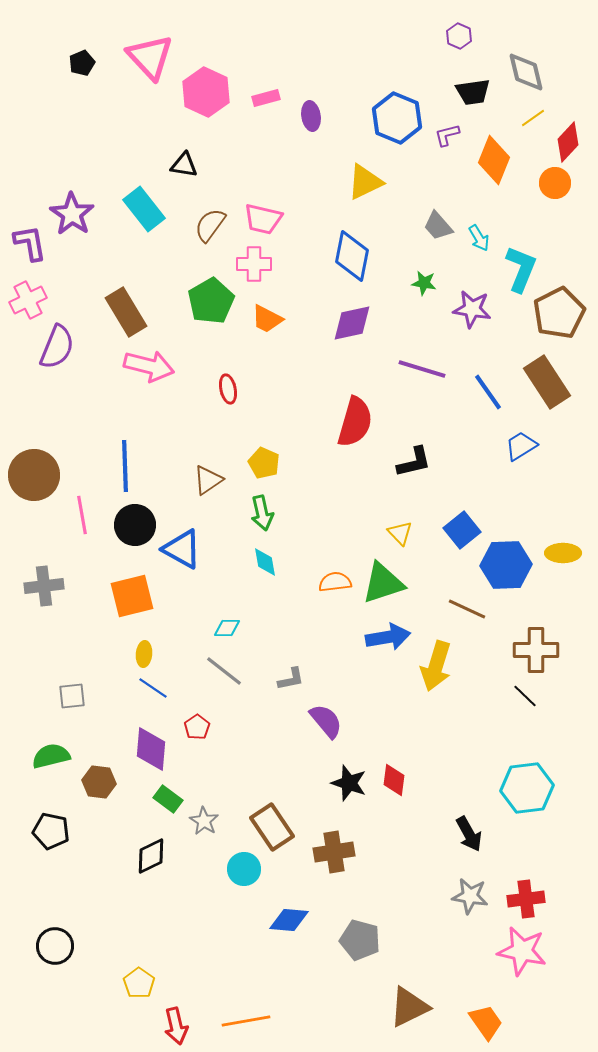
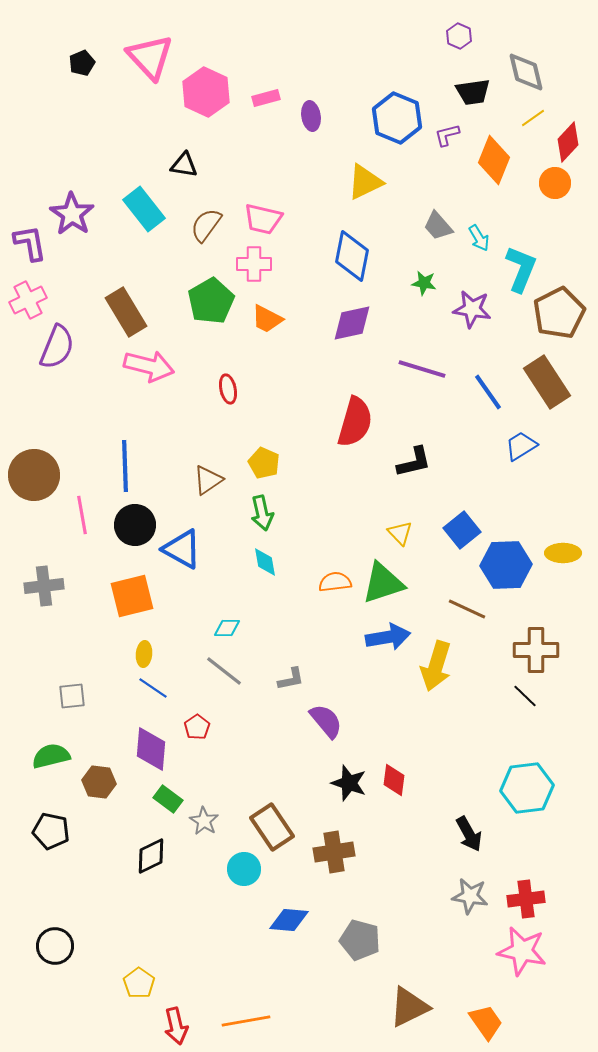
brown semicircle at (210, 225): moved 4 px left
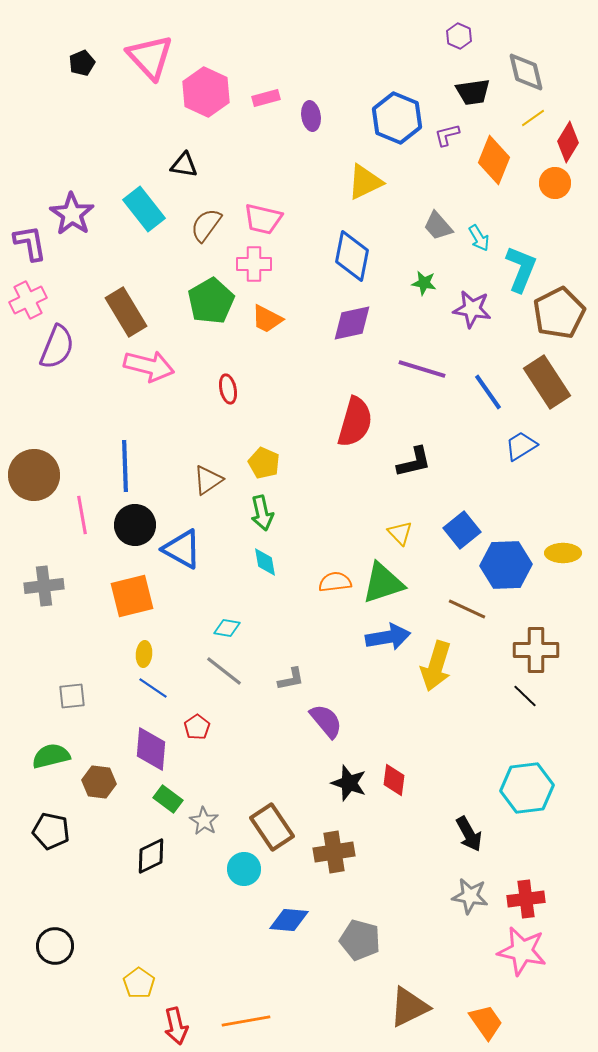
red diamond at (568, 142): rotated 12 degrees counterclockwise
cyan diamond at (227, 628): rotated 8 degrees clockwise
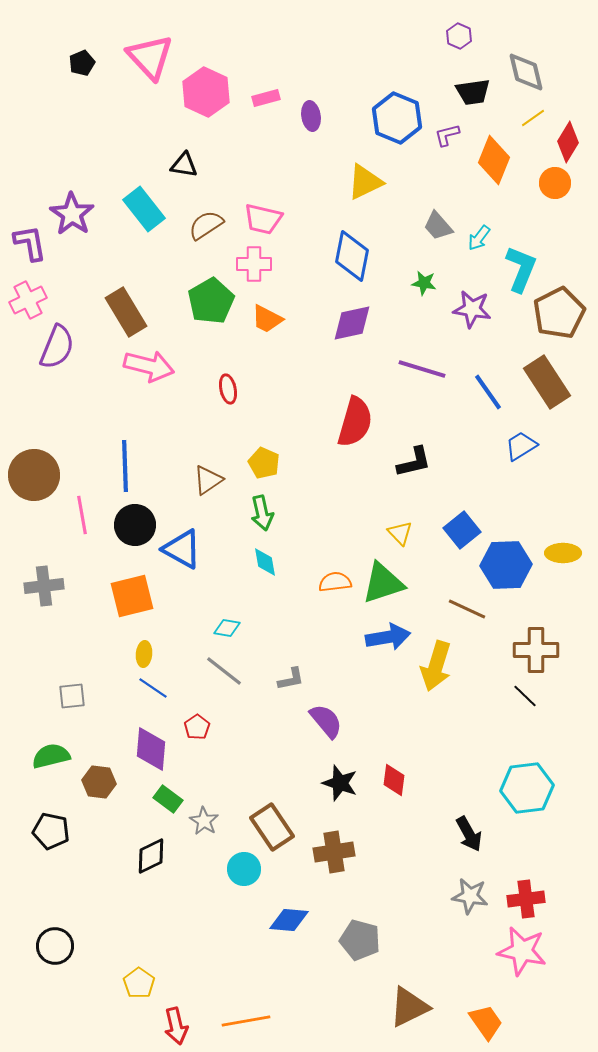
brown semicircle at (206, 225): rotated 21 degrees clockwise
cyan arrow at (479, 238): rotated 68 degrees clockwise
black star at (349, 783): moved 9 px left
